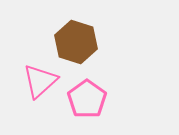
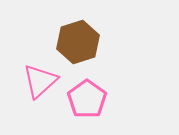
brown hexagon: moved 2 px right; rotated 24 degrees clockwise
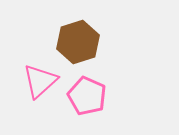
pink pentagon: moved 3 px up; rotated 12 degrees counterclockwise
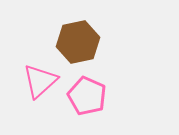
brown hexagon: rotated 6 degrees clockwise
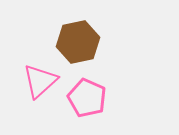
pink pentagon: moved 2 px down
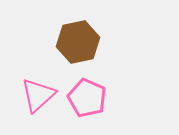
pink triangle: moved 2 px left, 14 px down
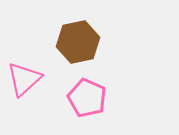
pink triangle: moved 14 px left, 16 px up
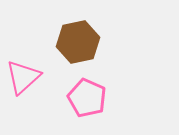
pink triangle: moved 1 px left, 2 px up
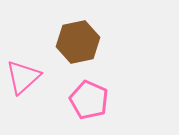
pink pentagon: moved 2 px right, 2 px down
